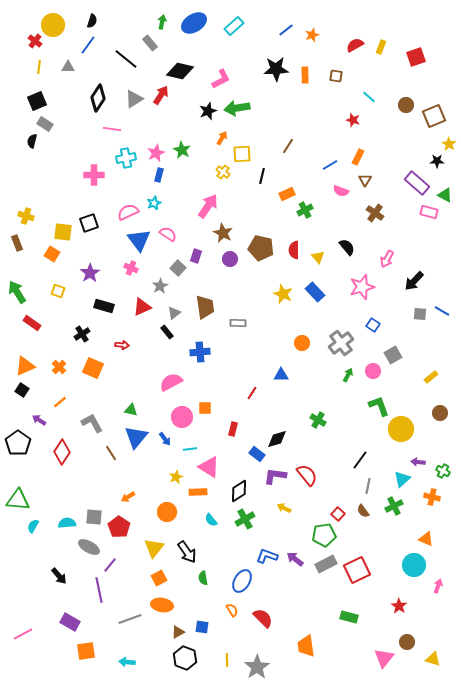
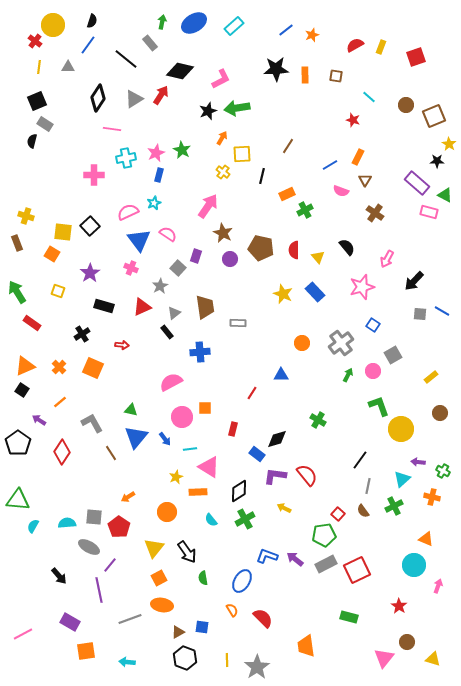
black square at (89, 223): moved 1 px right, 3 px down; rotated 24 degrees counterclockwise
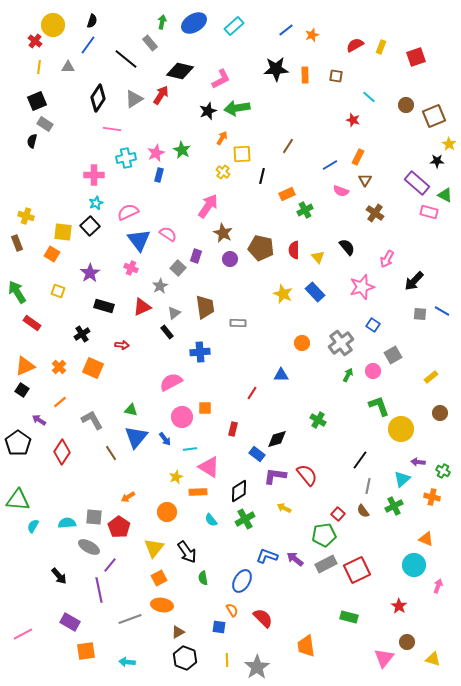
cyan star at (154, 203): moved 58 px left
gray L-shape at (92, 423): moved 3 px up
blue square at (202, 627): moved 17 px right
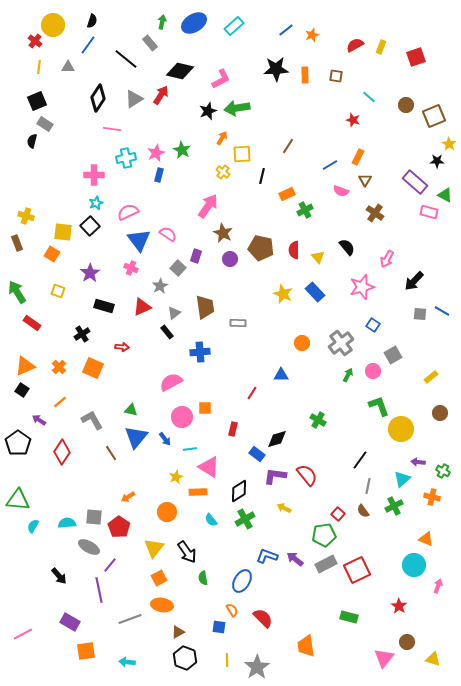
purple rectangle at (417, 183): moved 2 px left, 1 px up
red arrow at (122, 345): moved 2 px down
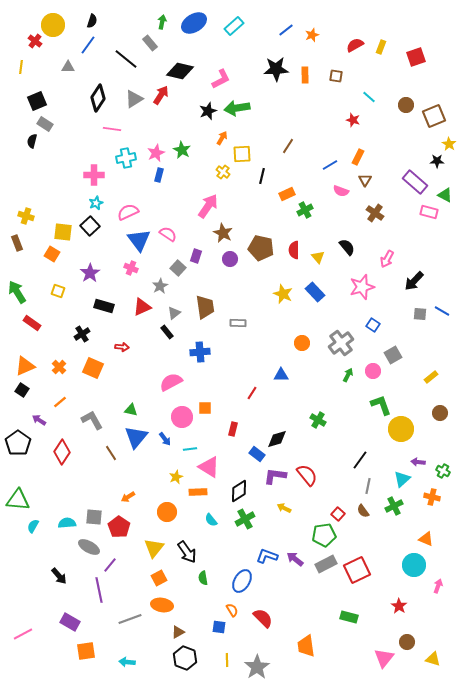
yellow line at (39, 67): moved 18 px left
green L-shape at (379, 406): moved 2 px right, 1 px up
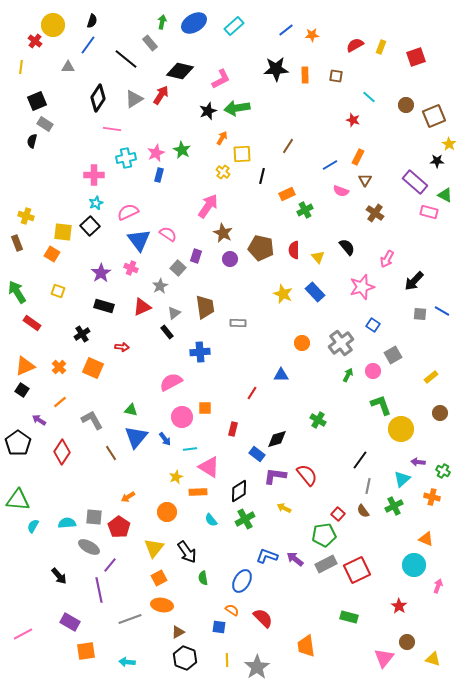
orange star at (312, 35): rotated 16 degrees clockwise
purple star at (90, 273): moved 11 px right
orange semicircle at (232, 610): rotated 24 degrees counterclockwise
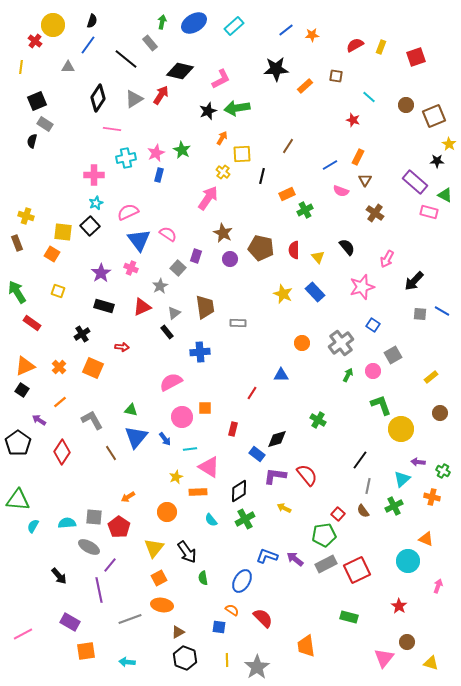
orange rectangle at (305, 75): moved 11 px down; rotated 49 degrees clockwise
pink arrow at (208, 206): moved 8 px up
cyan circle at (414, 565): moved 6 px left, 4 px up
yellow triangle at (433, 659): moved 2 px left, 4 px down
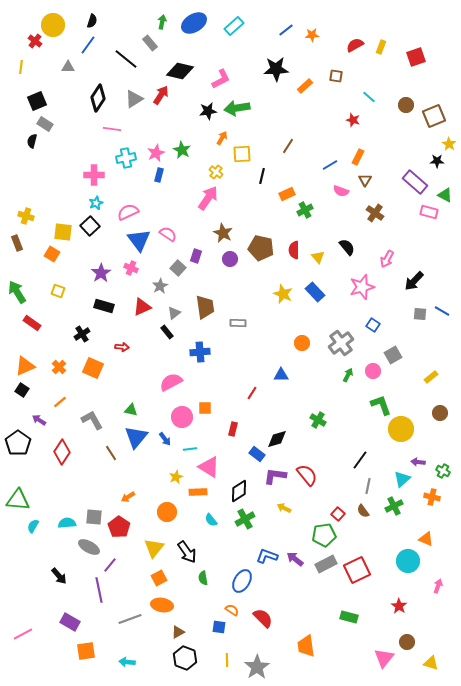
black star at (208, 111): rotated 12 degrees clockwise
yellow cross at (223, 172): moved 7 px left
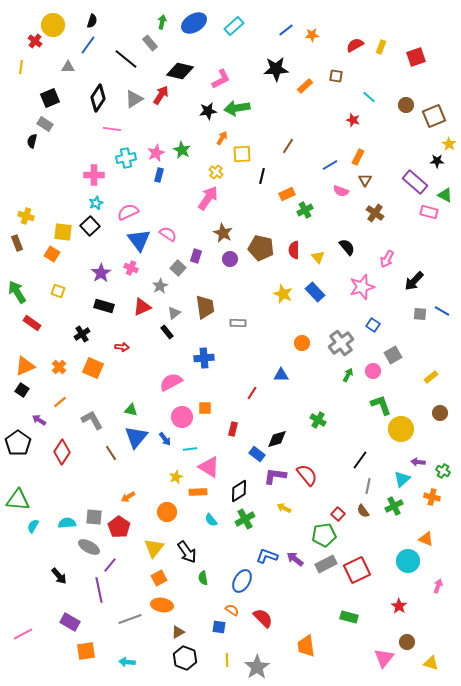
black square at (37, 101): moved 13 px right, 3 px up
blue cross at (200, 352): moved 4 px right, 6 px down
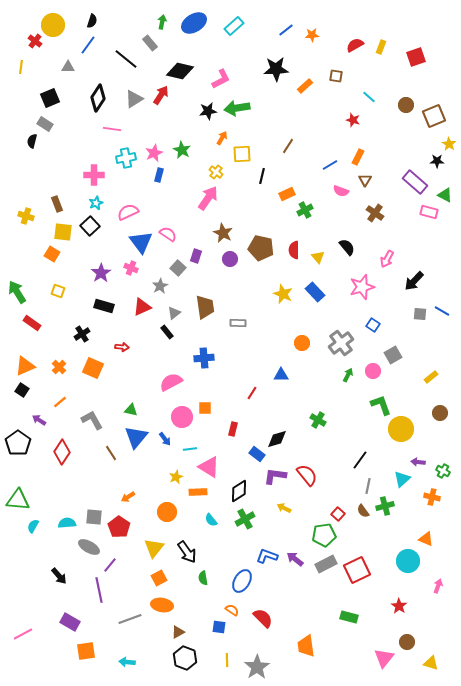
pink star at (156, 153): moved 2 px left
blue triangle at (139, 240): moved 2 px right, 2 px down
brown rectangle at (17, 243): moved 40 px right, 39 px up
green cross at (394, 506): moved 9 px left; rotated 12 degrees clockwise
